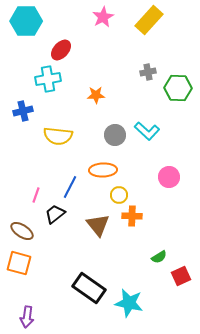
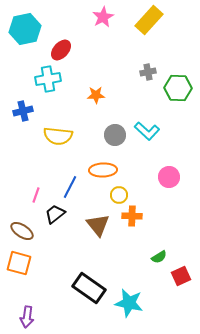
cyan hexagon: moved 1 px left, 8 px down; rotated 12 degrees counterclockwise
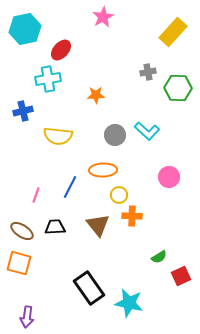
yellow rectangle: moved 24 px right, 12 px down
black trapezoid: moved 13 px down; rotated 35 degrees clockwise
black rectangle: rotated 20 degrees clockwise
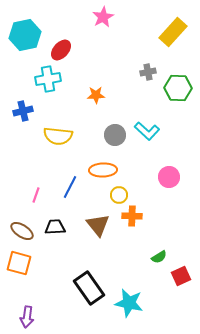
cyan hexagon: moved 6 px down
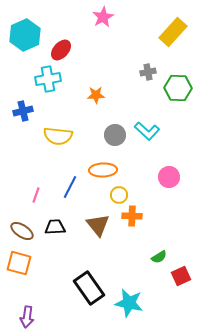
cyan hexagon: rotated 12 degrees counterclockwise
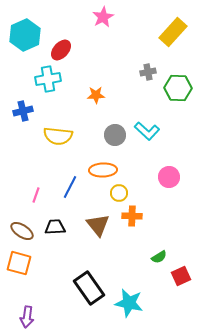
yellow circle: moved 2 px up
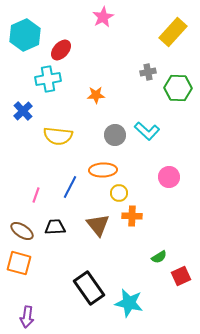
blue cross: rotated 30 degrees counterclockwise
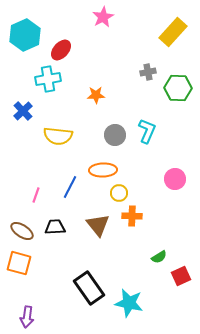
cyan L-shape: rotated 110 degrees counterclockwise
pink circle: moved 6 px right, 2 px down
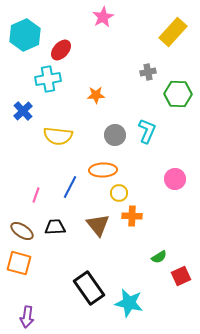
green hexagon: moved 6 px down
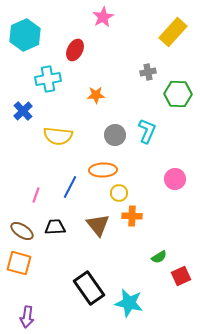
red ellipse: moved 14 px right; rotated 15 degrees counterclockwise
